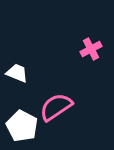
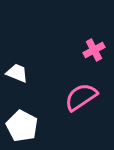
pink cross: moved 3 px right, 1 px down
pink semicircle: moved 25 px right, 10 px up
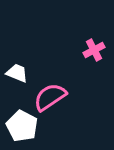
pink semicircle: moved 31 px left
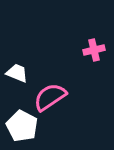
pink cross: rotated 15 degrees clockwise
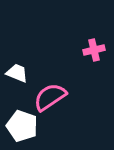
white pentagon: rotated 8 degrees counterclockwise
